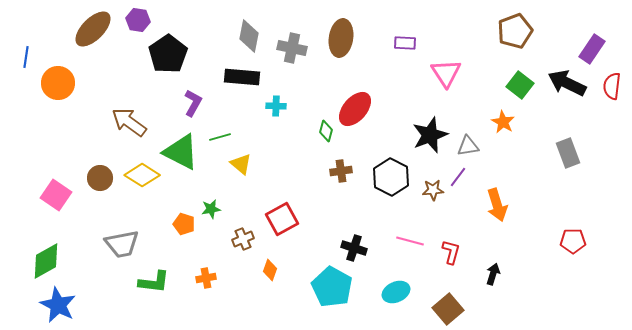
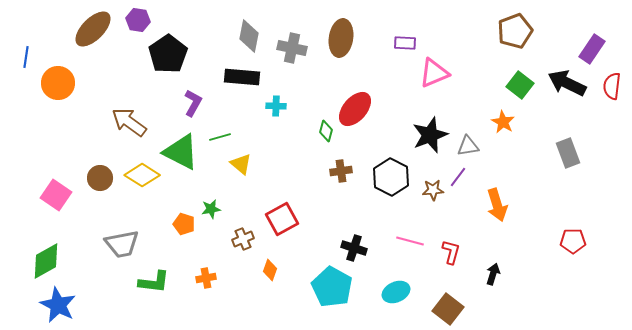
pink triangle at (446, 73): moved 12 px left; rotated 40 degrees clockwise
brown square at (448, 309): rotated 12 degrees counterclockwise
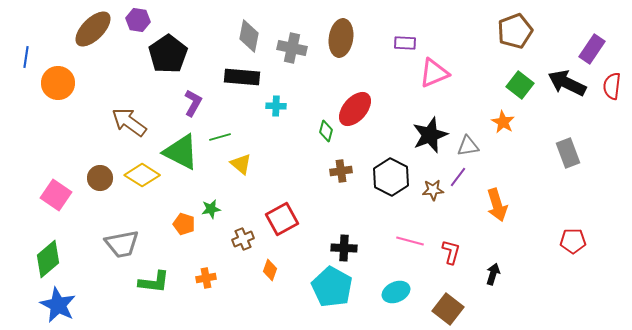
black cross at (354, 248): moved 10 px left; rotated 15 degrees counterclockwise
green diamond at (46, 261): moved 2 px right, 2 px up; rotated 12 degrees counterclockwise
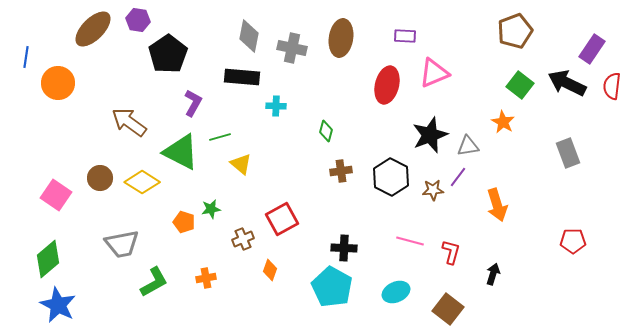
purple rectangle at (405, 43): moved 7 px up
red ellipse at (355, 109): moved 32 px right, 24 px up; rotated 27 degrees counterclockwise
yellow diamond at (142, 175): moved 7 px down
orange pentagon at (184, 224): moved 2 px up
green L-shape at (154, 282): rotated 36 degrees counterclockwise
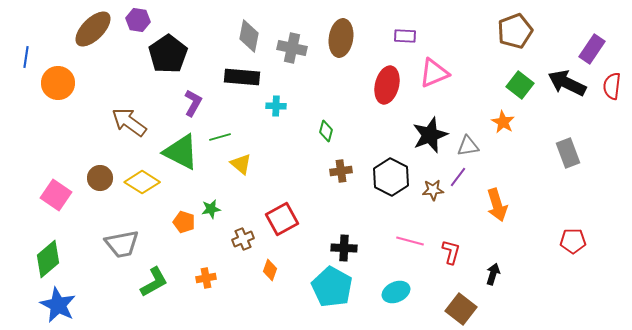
brown square at (448, 309): moved 13 px right
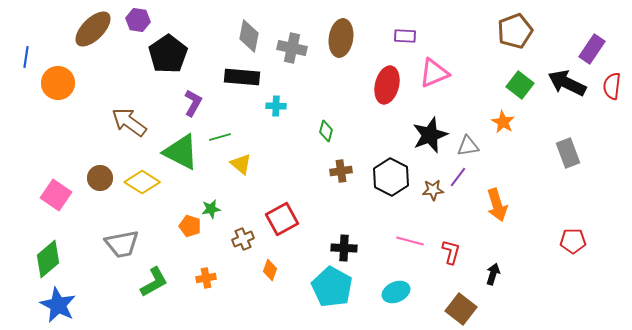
orange pentagon at (184, 222): moved 6 px right, 4 px down
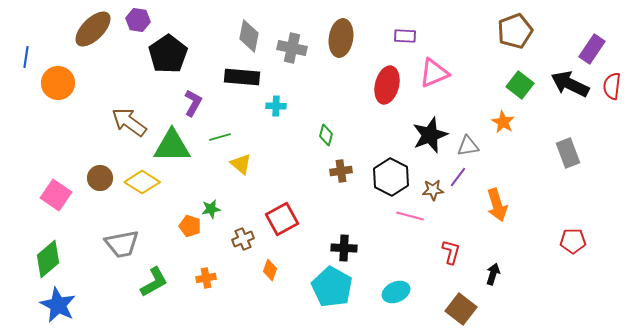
black arrow at (567, 83): moved 3 px right, 1 px down
green diamond at (326, 131): moved 4 px down
green triangle at (181, 152): moved 9 px left, 6 px up; rotated 27 degrees counterclockwise
pink line at (410, 241): moved 25 px up
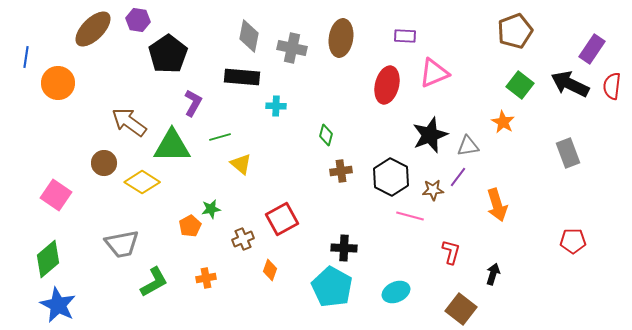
brown circle at (100, 178): moved 4 px right, 15 px up
orange pentagon at (190, 226): rotated 25 degrees clockwise
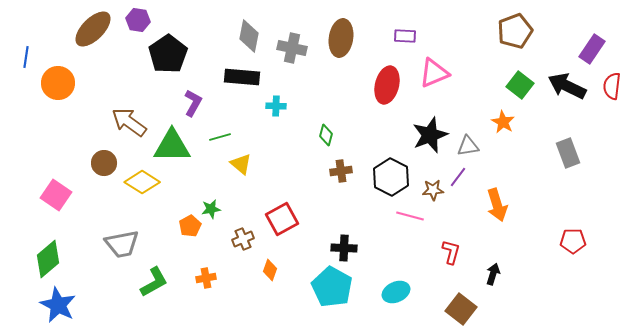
black arrow at (570, 84): moved 3 px left, 2 px down
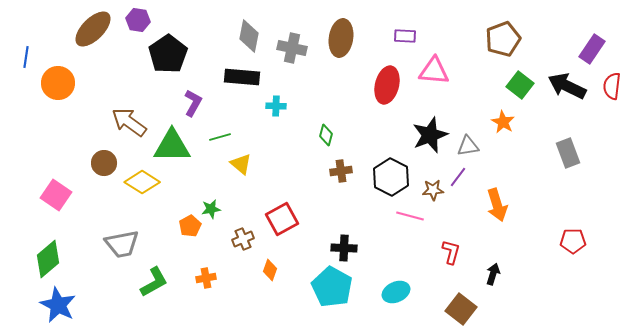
brown pentagon at (515, 31): moved 12 px left, 8 px down
pink triangle at (434, 73): moved 2 px up; rotated 28 degrees clockwise
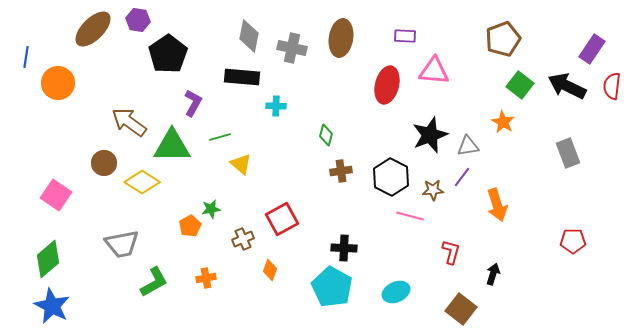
purple line at (458, 177): moved 4 px right
blue star at (58, 305): moved 6 px left, 1 px down
